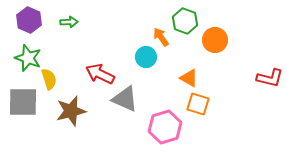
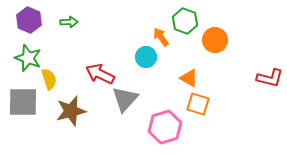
gray triangle: rotated 48 degrees clockwise
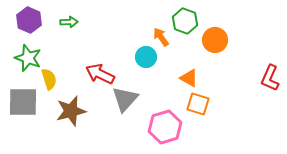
red L-shape: rotated 100 degrees clockwise
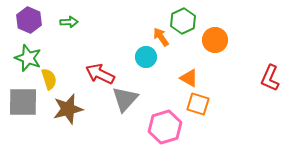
green hexagon: moved 2 px left; rotated 15 degrees clockwise
brown star: moved 3 px left, 2 px up
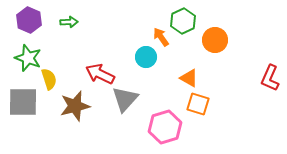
brown star: moved 7 px right, 3 px up
